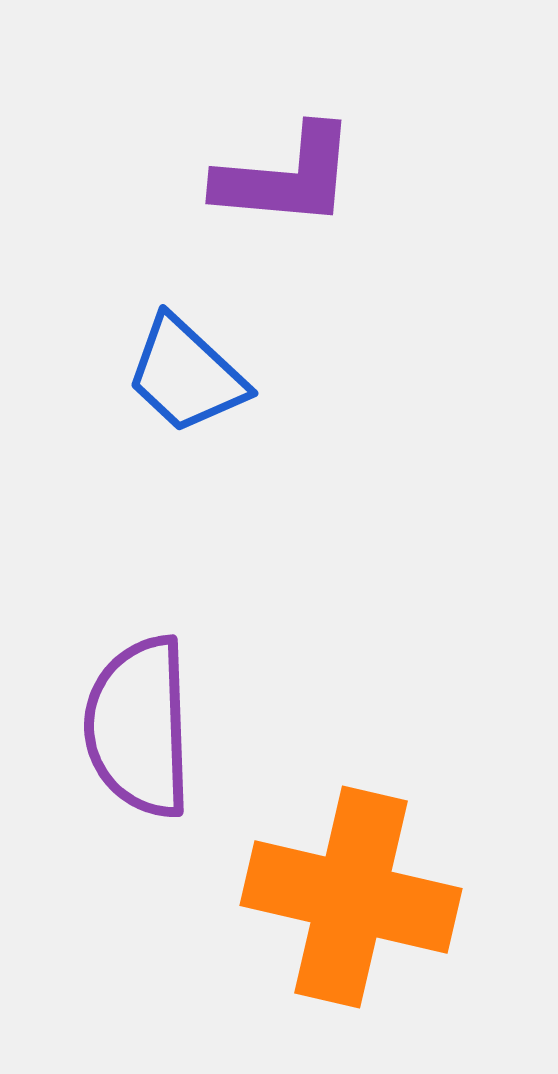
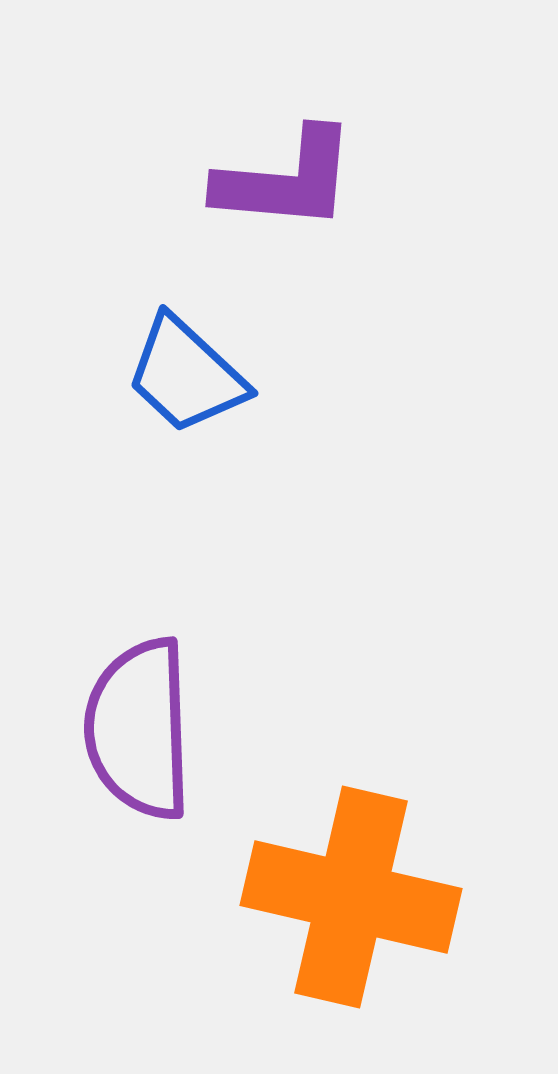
purple L-shape: moved 3 px down
purple semicircle: moved 2 px down
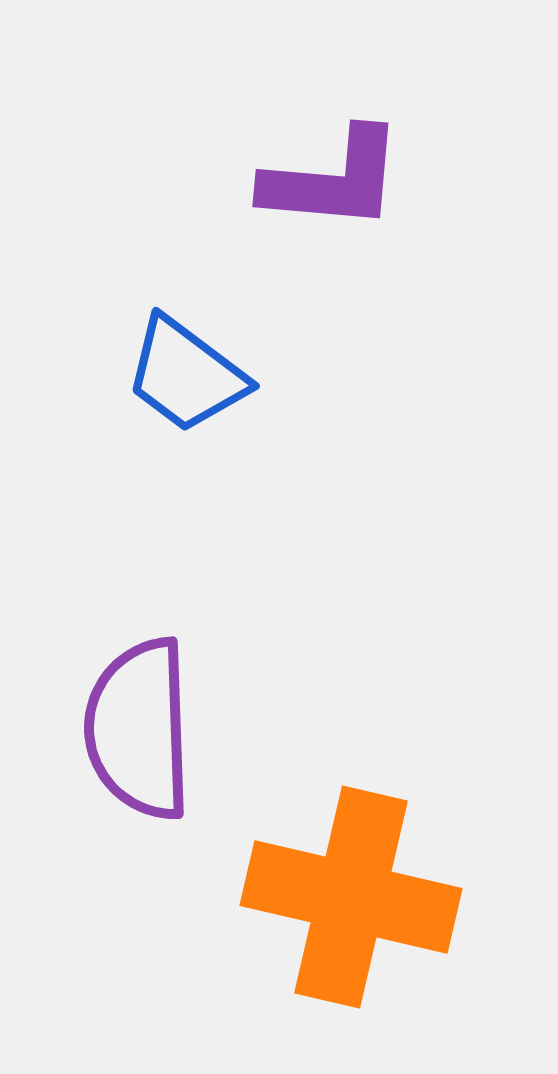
purple L-shape: moved 47 px right
blue trapezoid: rotated 6 degrees counterclockwise
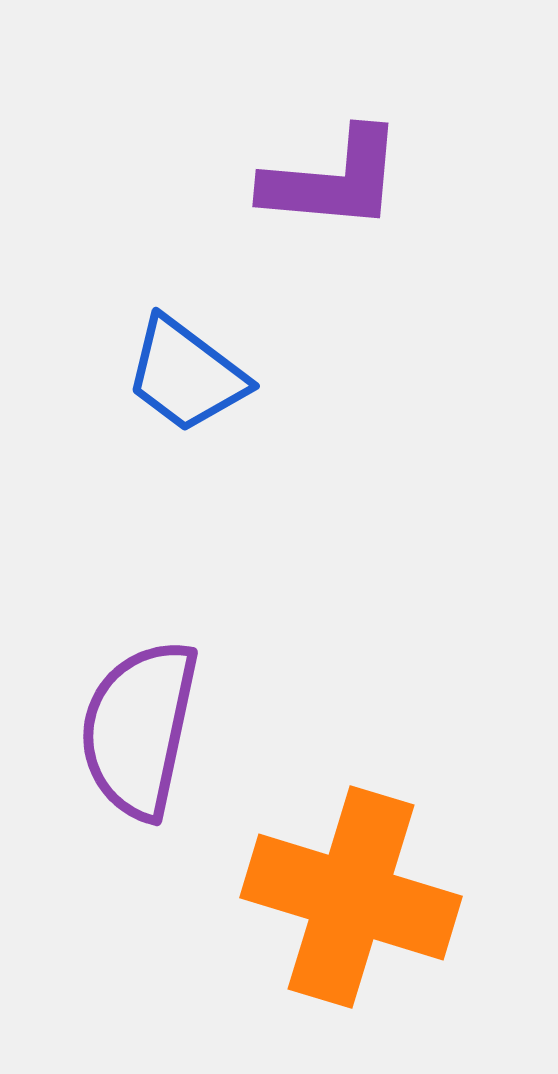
purple semicircle: rotated 14 degrees clockwise
orange cross: rotated 4 degrees clockwise
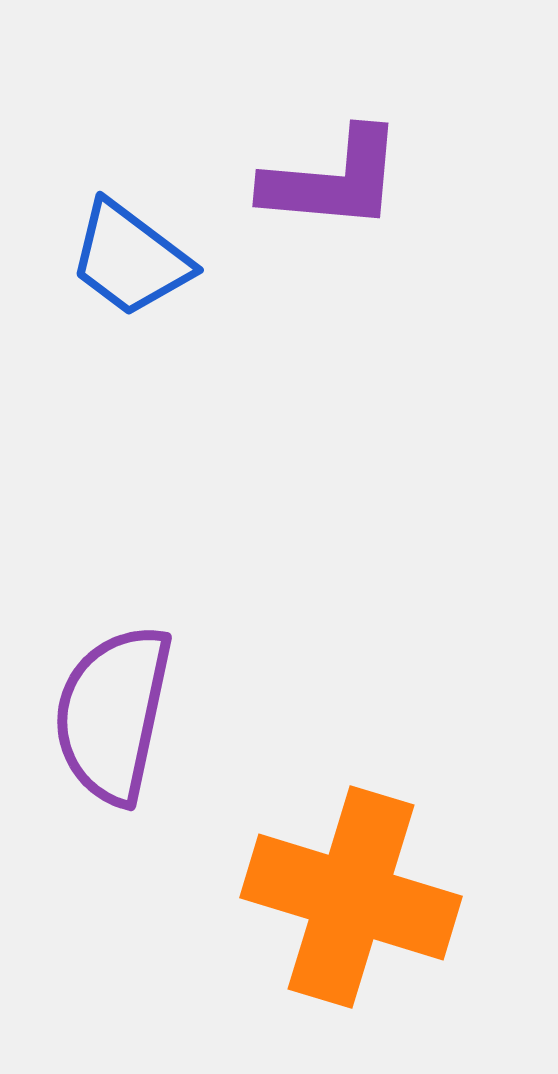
blue trapezoid: moved 56 px left, 116 px up
purple semicircle: moved 26 px left, 15 px up
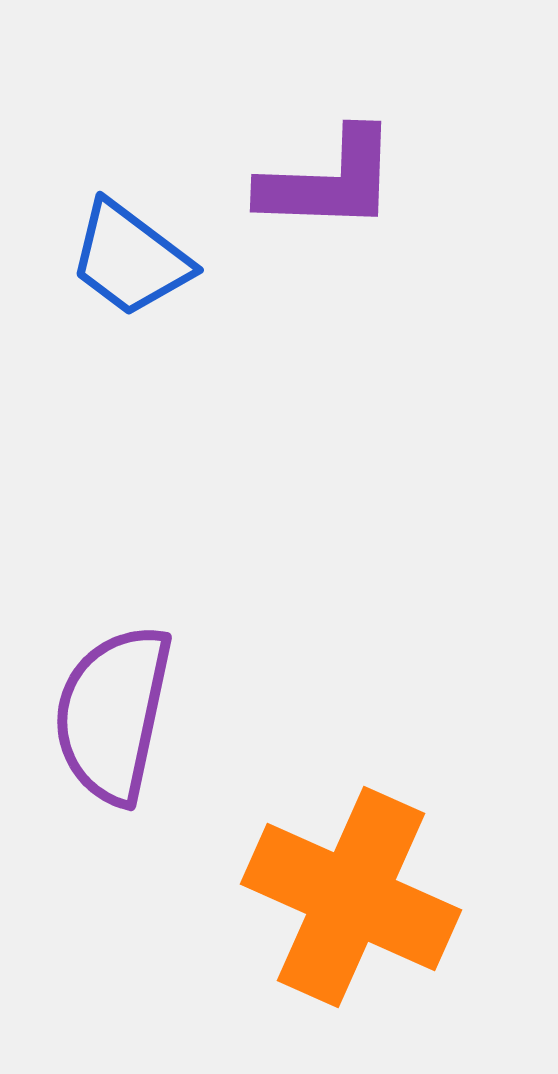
purple L-shape: moved 4 px left, 1 px down; rotated 3 degrees counterclockwise
orange cross: rotated 7 degrees clockwise
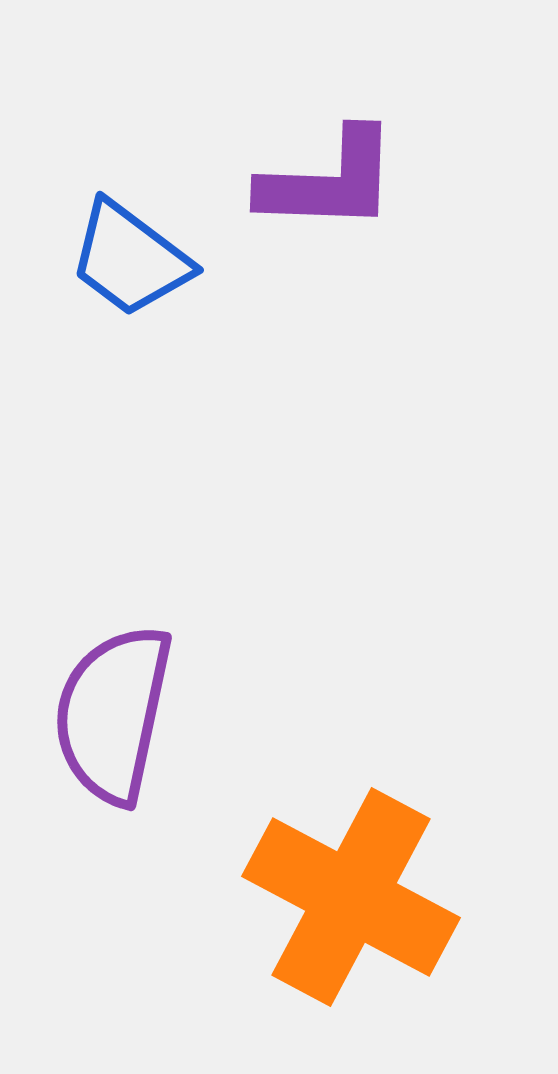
orange cross: rotated 4 degrees clockwise
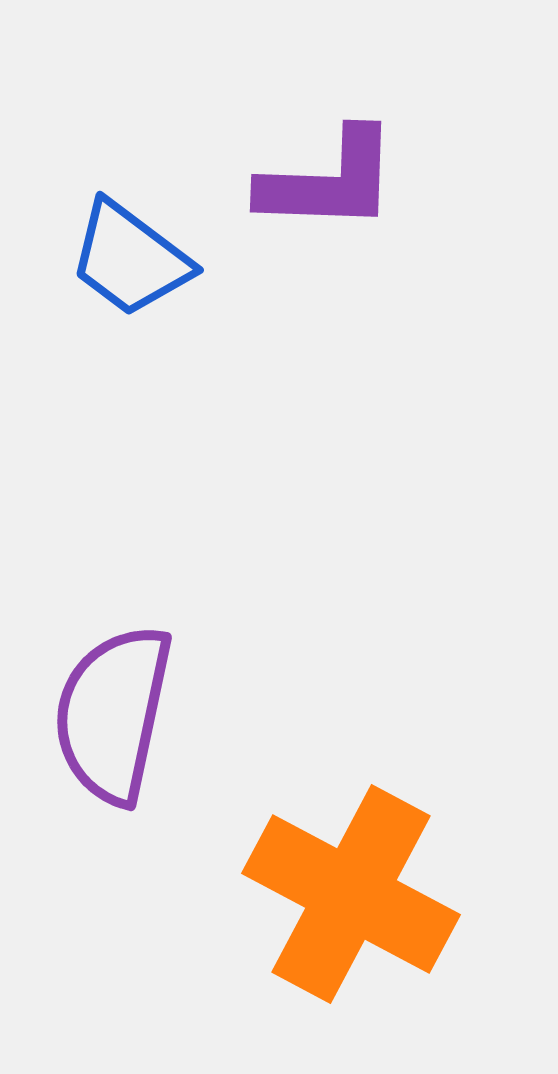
orange cross: moved 3 px up
